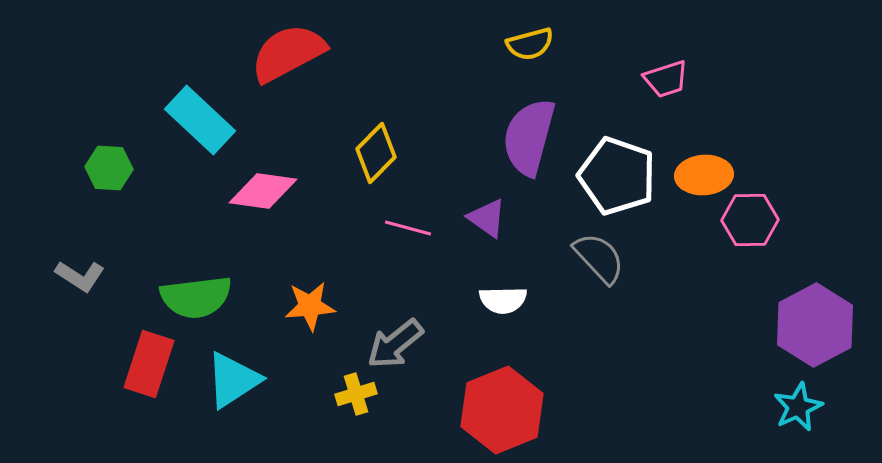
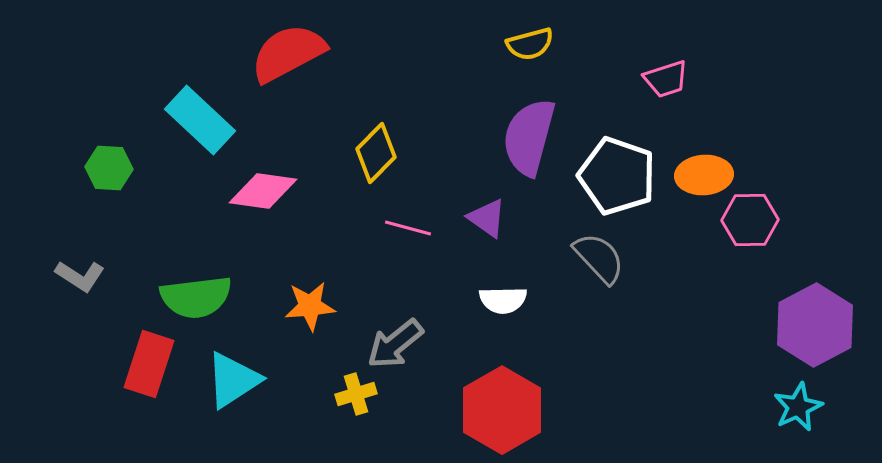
red hexagon: rotated 8 degrees counterclockwise
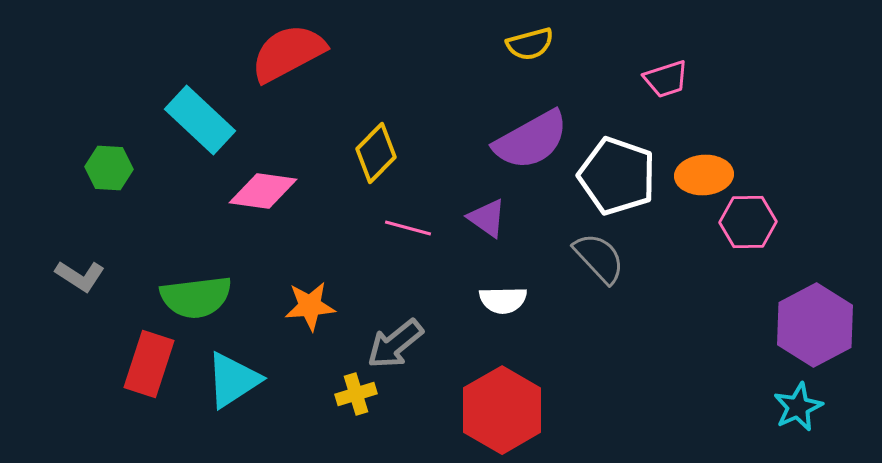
purple semicircle: moved 2 px right, 3 px down; rotated 134 degrees counterclockwise
pink hexagon: moved 2 px left, 2 px down
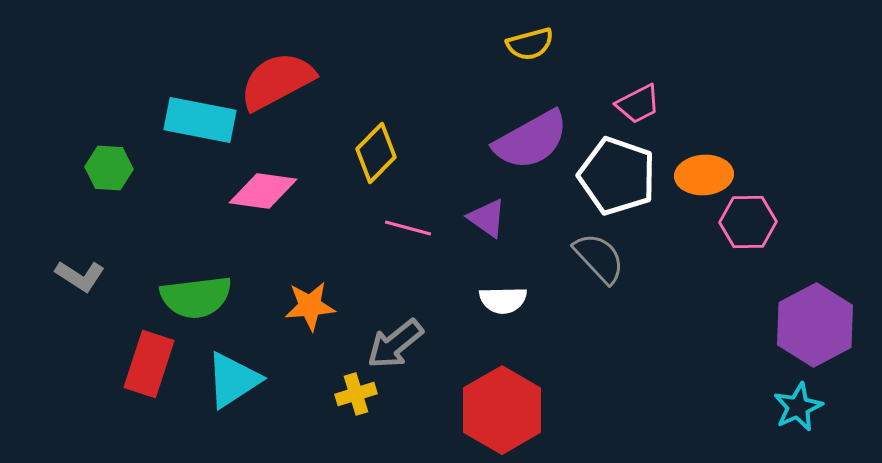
red semicircle: moved 11 px left, 28 px down
pink trapezoid: moved 28 px left, 25 px down; rotated 9 degrees counterclockwise
cyan rectangle: rotated 32 degrees counterclockwise
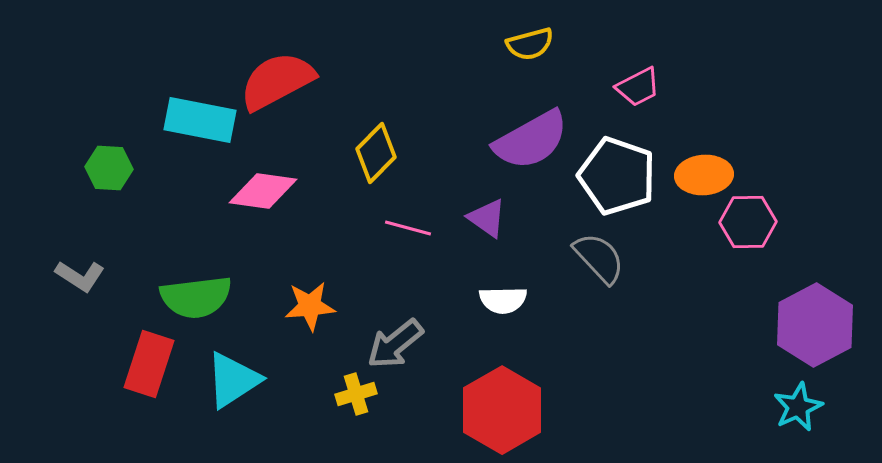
pink trapezoid: moved 17 px up
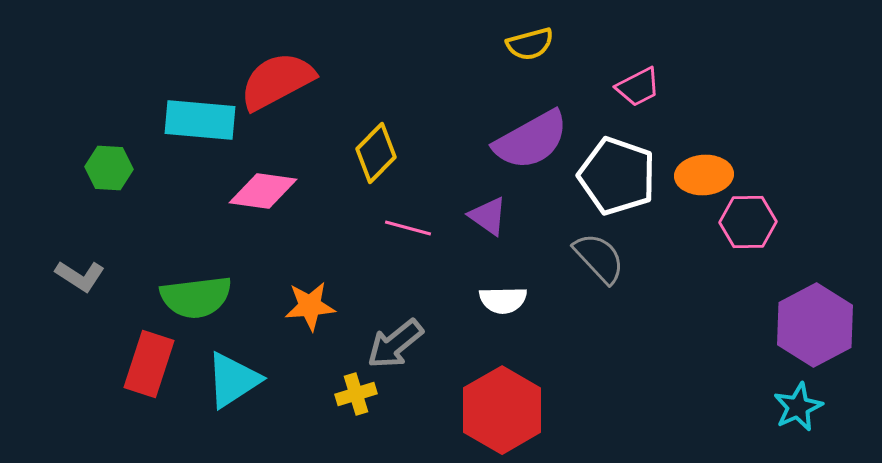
cyan rectangle: rotated 6 degrees counterclockwise
purple triangle: moved 1 px right, 2 px up
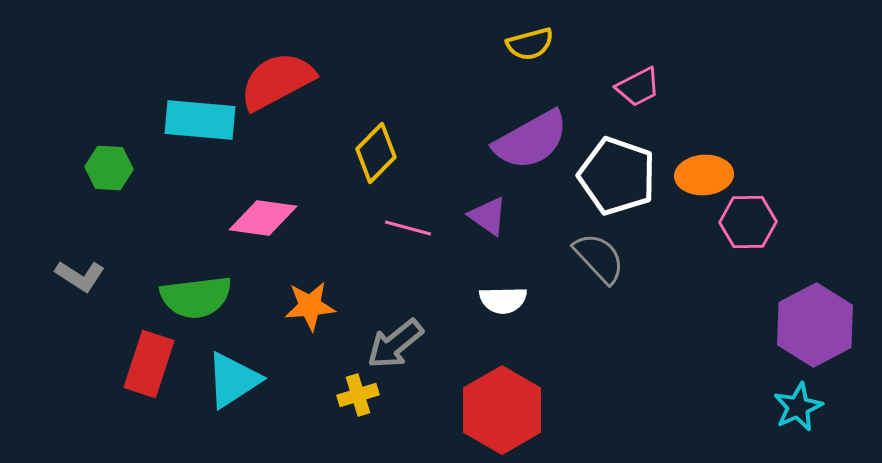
pink diamond: moved 27 px down
yellow cross: moved 2 px right, 1 px down
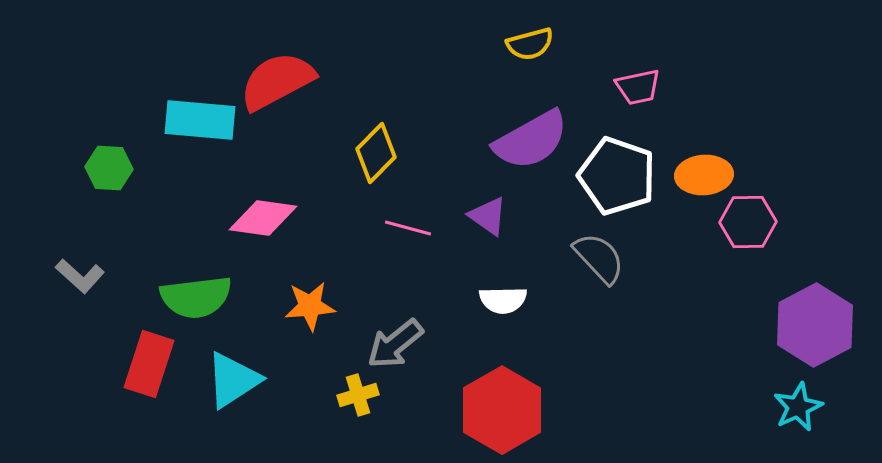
pink trapezoid: rotated 15 degrees clockwise
gray L-shape: rotated 9 degrees clockwise
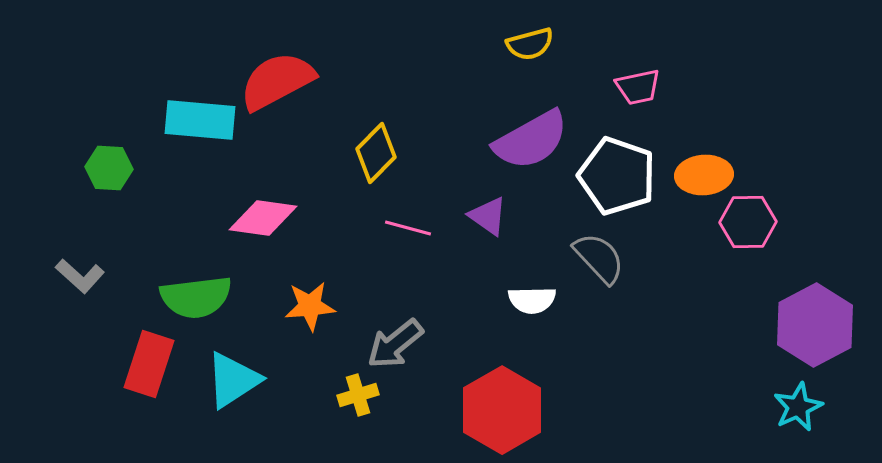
white semicircle: moved 29 px right
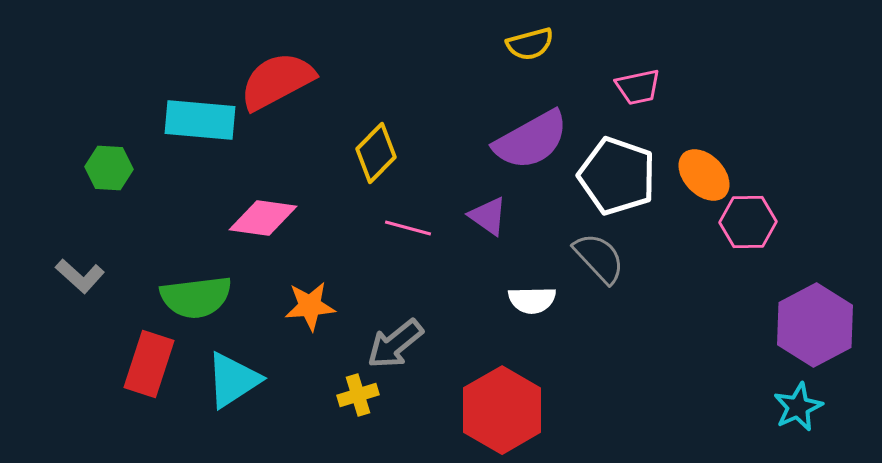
orange ellipse: rotated 50 degrees clockwise
